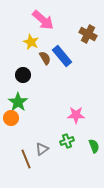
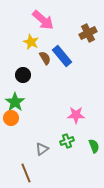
brown cross: moved 1 px up; rotated 36 degrees clockwise
green star: moved 3 px left
brown line: moved 14 px down
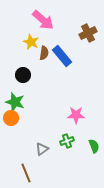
brown semicircle: moved 1 px left, 5 px up; rotated 40 degrees clockwise
green star: rotated 18 degrees counterclockwise
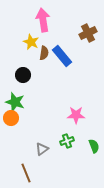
pink arrow: rotated 140 degrees counterclockwise
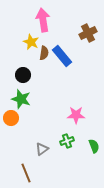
green star: moved 6 px right, 3 px up
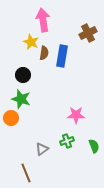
blue rectangle: rotated 50 degrees clockwise
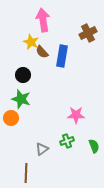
brown semicircle: moved 2 px left, 1 px up; rotated 128 degrees clockwise
brown line: rotated 24 degrees clockwise
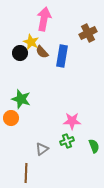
pink arrow: moved 1 px right, 1 px up; rotated 20 degrees clockwise
black circle: moved 3 px left, 22 px up
pink star: moved 4 px left, 6 px down
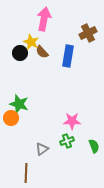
blue rectangle: moved 6 px right
green star: moved 2 px left, 5 px down
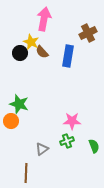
orange circle: moved 3 px down
